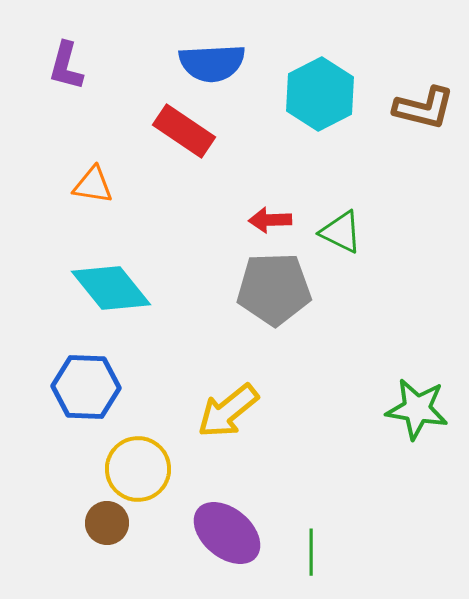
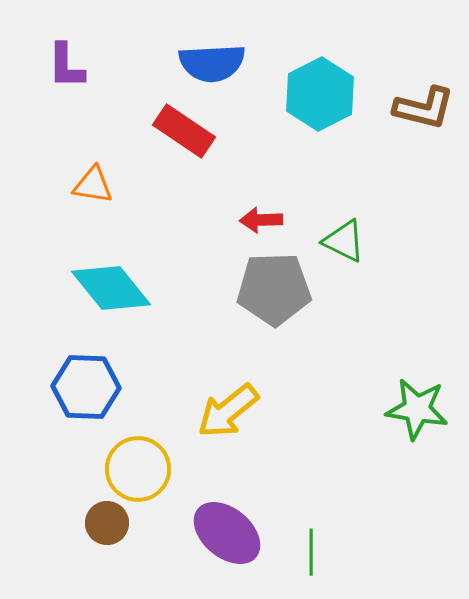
purple L-shape: rotated 15 degrees counterclockwise
red arrow: moved 9 px left
green triangle: moved 3 px right, 9 px down
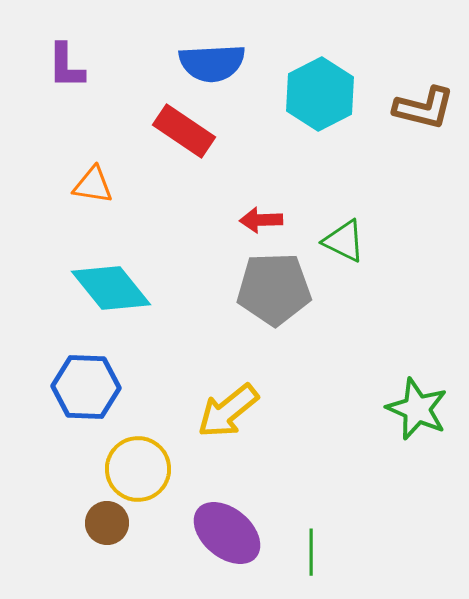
green star: rotated 14 degrees clockwise
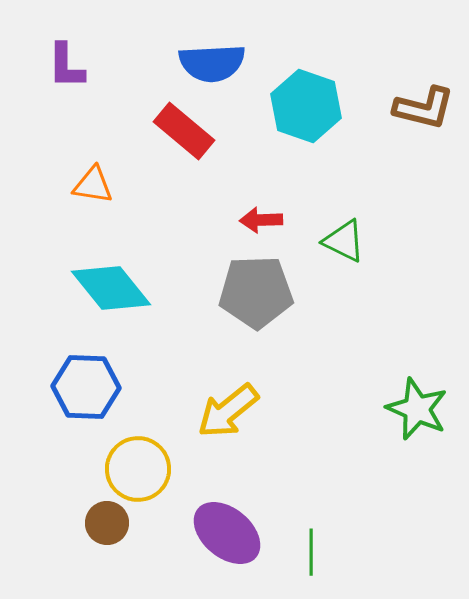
cyan hexagon: moved 14 px left, 12 px down; rotated 14 degrees counterclockwise
red rectangle: rotated 6 degrees clockwise
gray pentagon: moved 18 px left, 3 px down
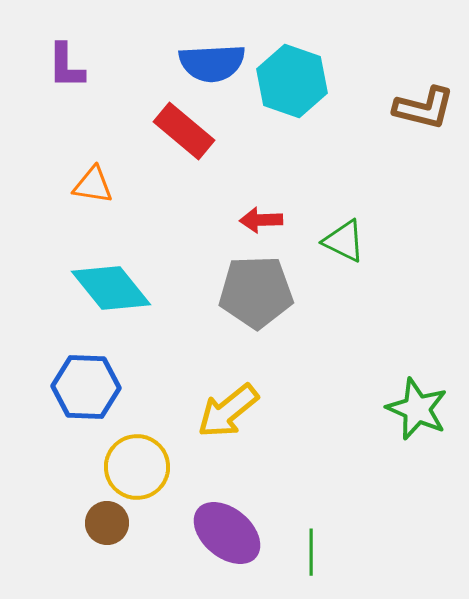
cyan hexagon: moved 14 px left, 25 px up
yellow circle: moved 1 px left, 2 px up
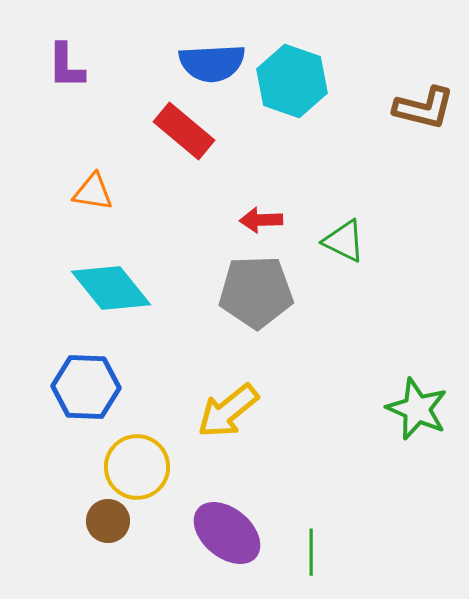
orange triangle: moved 7 px down
brown circle: moved 1 px right, 2 px up
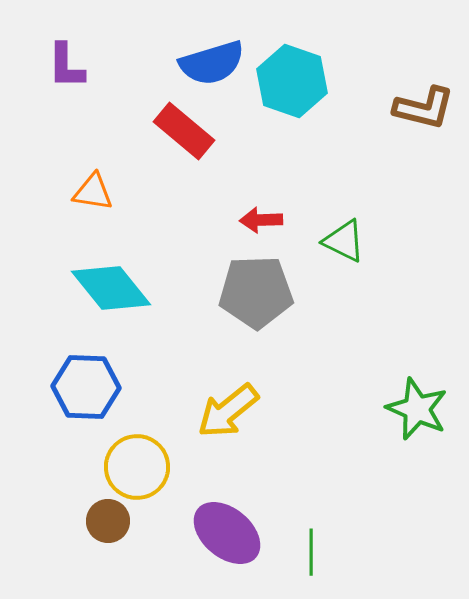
blue semicircle: rotated 14 degrees counterclockwise
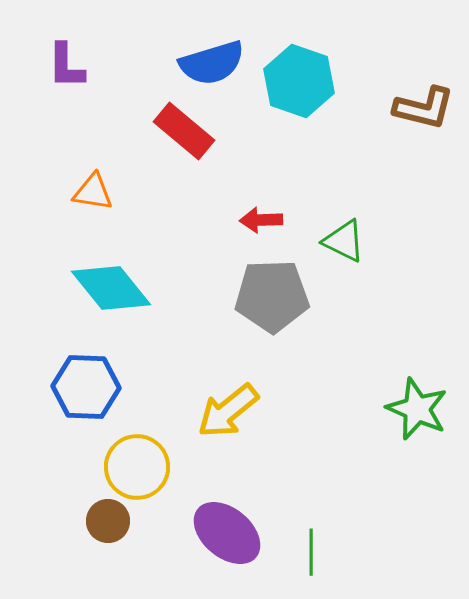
cyan hexagon: moved 7 px right
gray pentagon: moved 16 px right, 4 px down
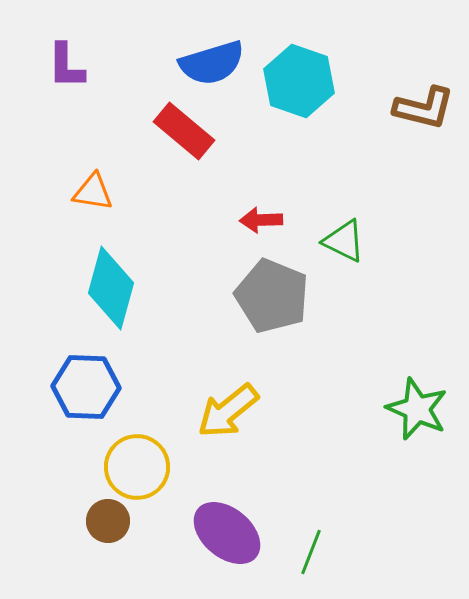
cyan diamond: rotated 54 degrees clockwise
gray pentagon: rotated 24 degrees clockwise
green line: rotated 21 degrees clockwise
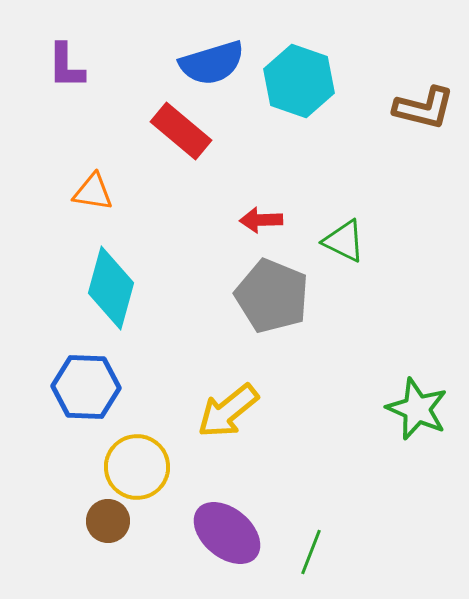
red rectangle: moved 3 px left
